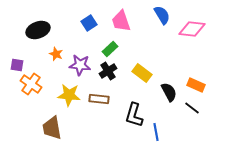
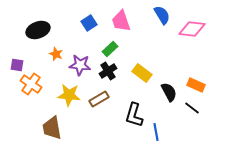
brown rectangle: rotated 36 degrees counterclockwise
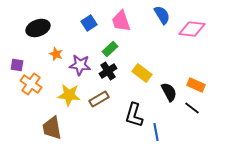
black ellipse: moved 2 px up
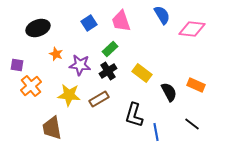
orange cross: moved 2 px down; rotated 15 degrees clockwise
black line: moved 16 px down
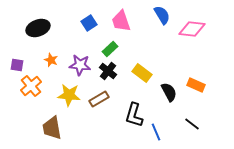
orange star: moved 5 px left, 6 px down
black cross: rotated 18 degrees counterclockwise
blue line: rotated 12 degrees counterclockwise
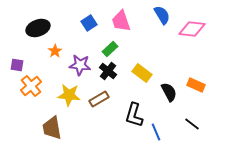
orange star: moved 4 px right, 9 px up; rotated 16 degrees clockwise
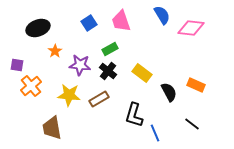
pink diamond: moved 1 px left, 1 px up
green rectangle: rotated 14 degrees clockwise
blue line: moved 1 px left, 1 px down
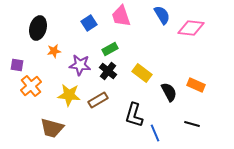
pink trapezoid: moved 5 px up
black ellipse: rotated 55 degrees counterclockwise
orange star: moved 1 px left; rotated 24 degrees clockwise
brown rectangle: moved 1 px left, 1 px down
black line: rotated 21 degrees counterclockwise
brown trapezoid: rotated 65 degrees counterclockwise
